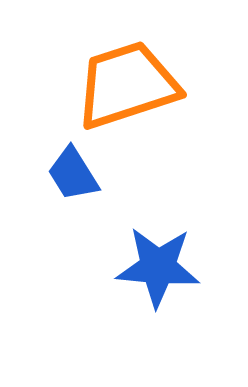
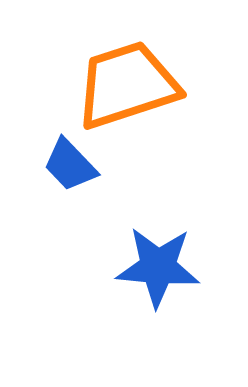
blue trapezoid: moved 3 px left, 9 px up; rotated 12 degrees counterclockwise
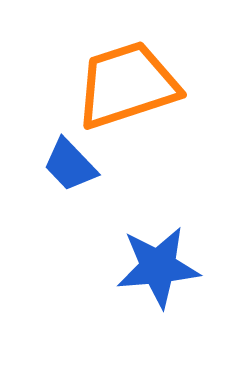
blue star: rotated 10 degrees counterclockwise
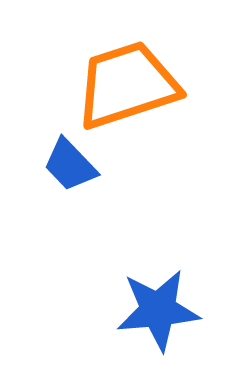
blue star: moved 43 px down
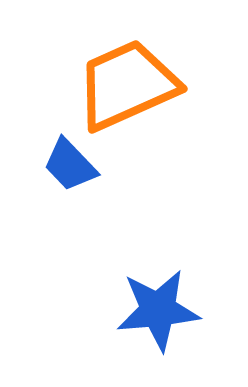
orange trapezoid: rotated 6 degrees counterclockwise
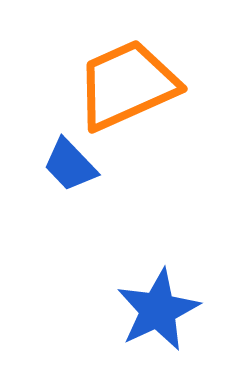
blue star: rotated 20 degrees counterclockwise
